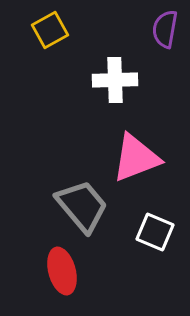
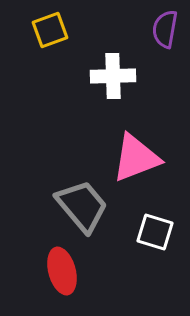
yellow square: rotated 9 degrees clockwise
white cross: moved 2 px left, 4 px up
white square: rotated 6 degrees counterclockwise
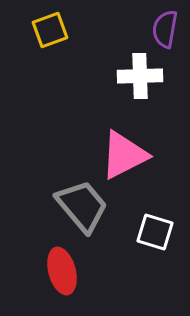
white cross: moved 27 px right
pink triangle: moved 12 px left, 3 px up; rotated 6 degrees counterclockwise
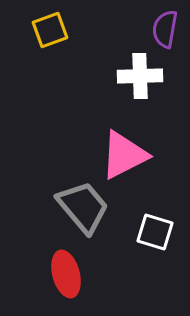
gray trapezoid: moved 1 px right, 1 px down
red ellipse: moved 4 px right, 3 px down
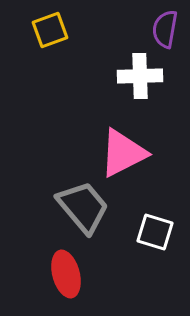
pink triangle: moved 1 px left, 2 px up
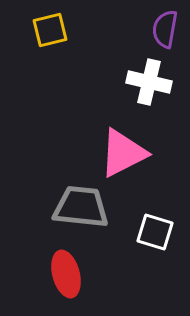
yellow square: rotated 6 degrees clockwise
white cross: moved 9 px right, 6 px down; rotated 15 degrees clockwise
gray trapezoid: moved 2 px left; rotated 44 degrees counterclockwise
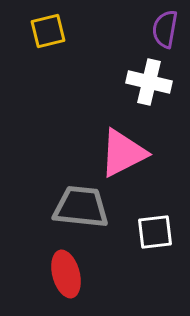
yellow square: moved 2 px left, 1 px down
white square: rotated 24 degrees counterclockwise
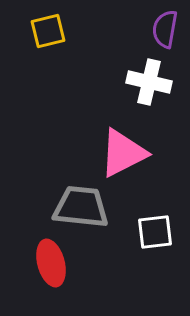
red ellipse: moved 15 px left, 11 px up
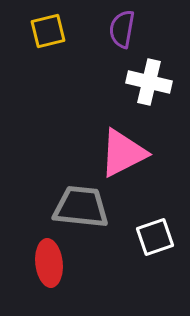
purple semicircle: moved 43 px left
white square: moved 5 px down; rotated 12 degrees counterclockwise
red ellipse: moved 2 px left; rotated 9 degrees clockwise
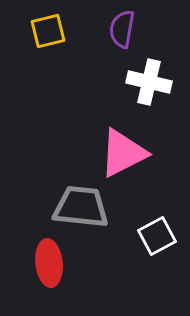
white square: moved 2 px right, 1 px up; rotated 9 degrees counterclockwise
